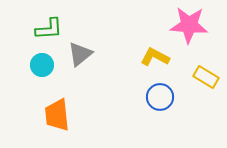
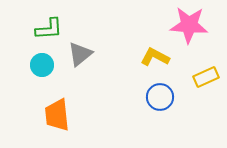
yellow rectangle: rotated 55 degrees counterclockwise
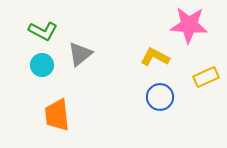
green L-shape: moved 6 px left, 2 px down; rotated 32 degrees clockwise
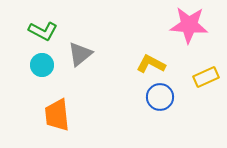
yellow L-shape: moved 4 px left, 7 px down
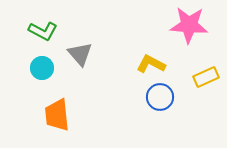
gray triangle: rotated 32 degrees counterclockwise
cyan circle: moved 3 px down
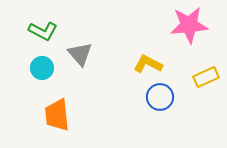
pink star: rotated 9 degrees counterclockwise
yellow L-shape: moved 3 px left
